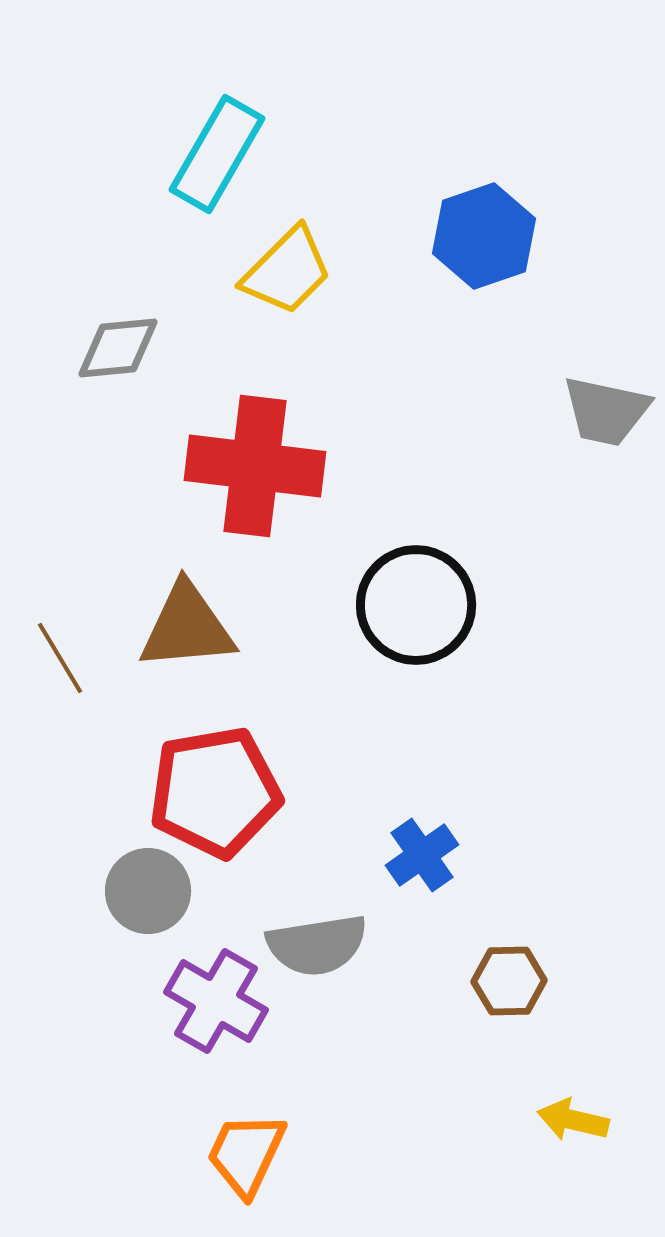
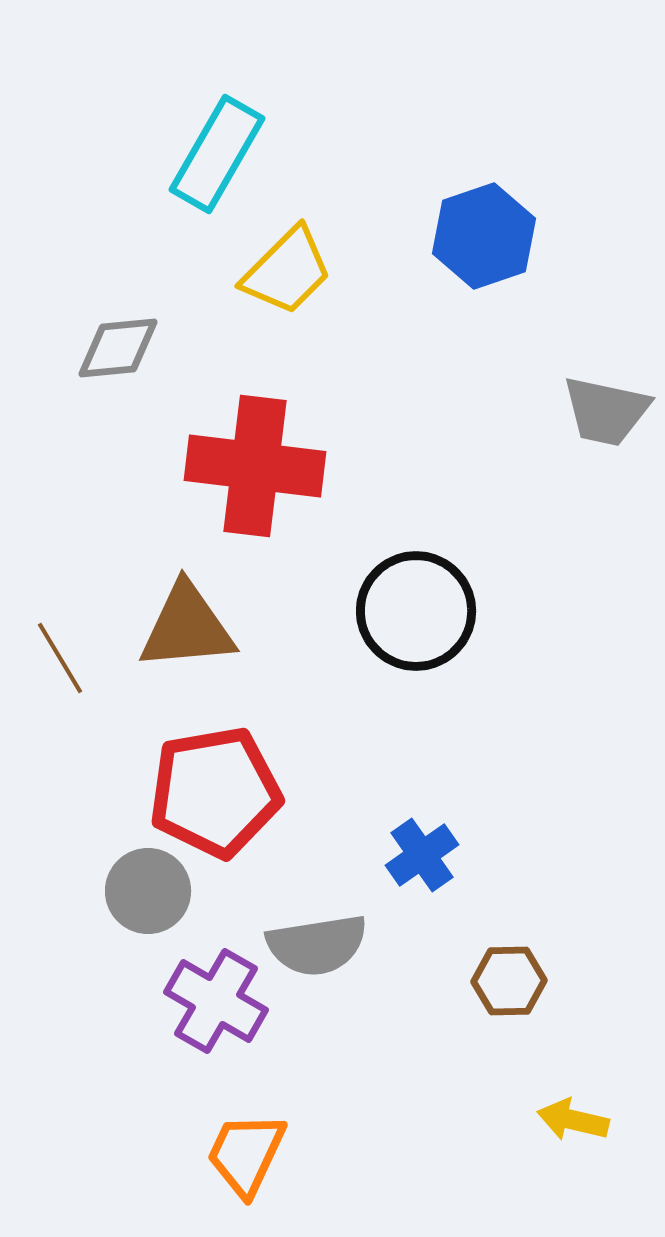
black circle: moved 6 px down
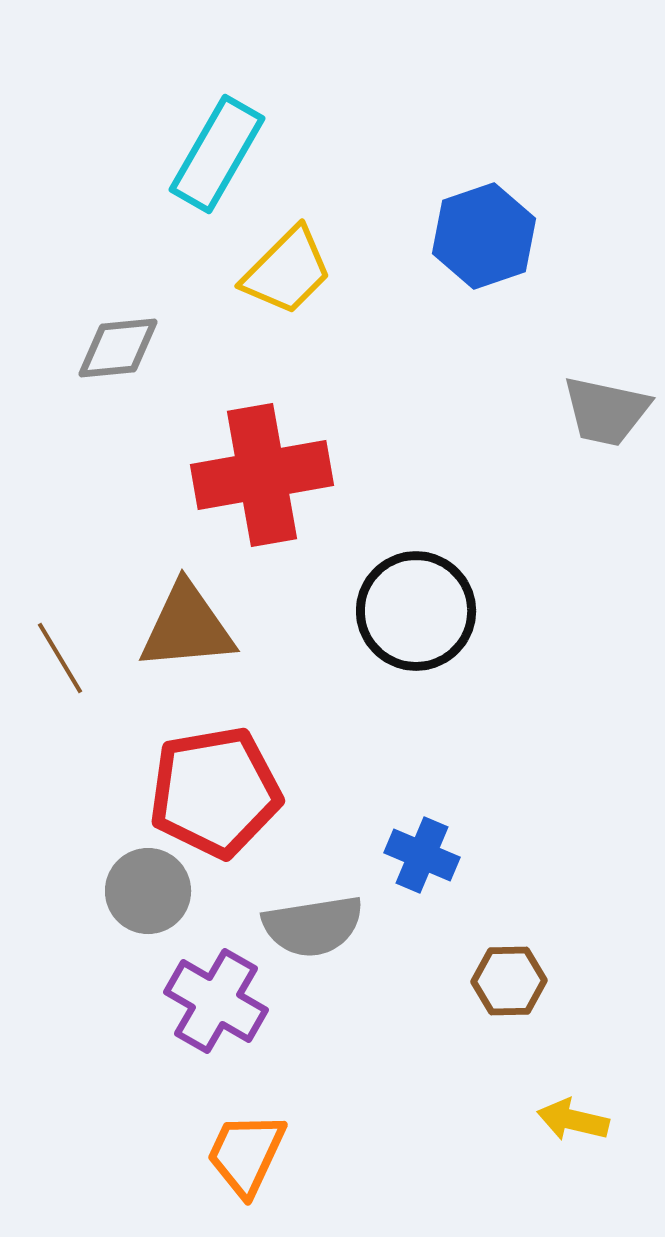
red cross: moved 7 px right, 9 px down; rotated 17 degrees counterclockwise
blue cross: rotated 32 degrees counterclockwise
gray semicircle: moved 4 px left, 19 px up
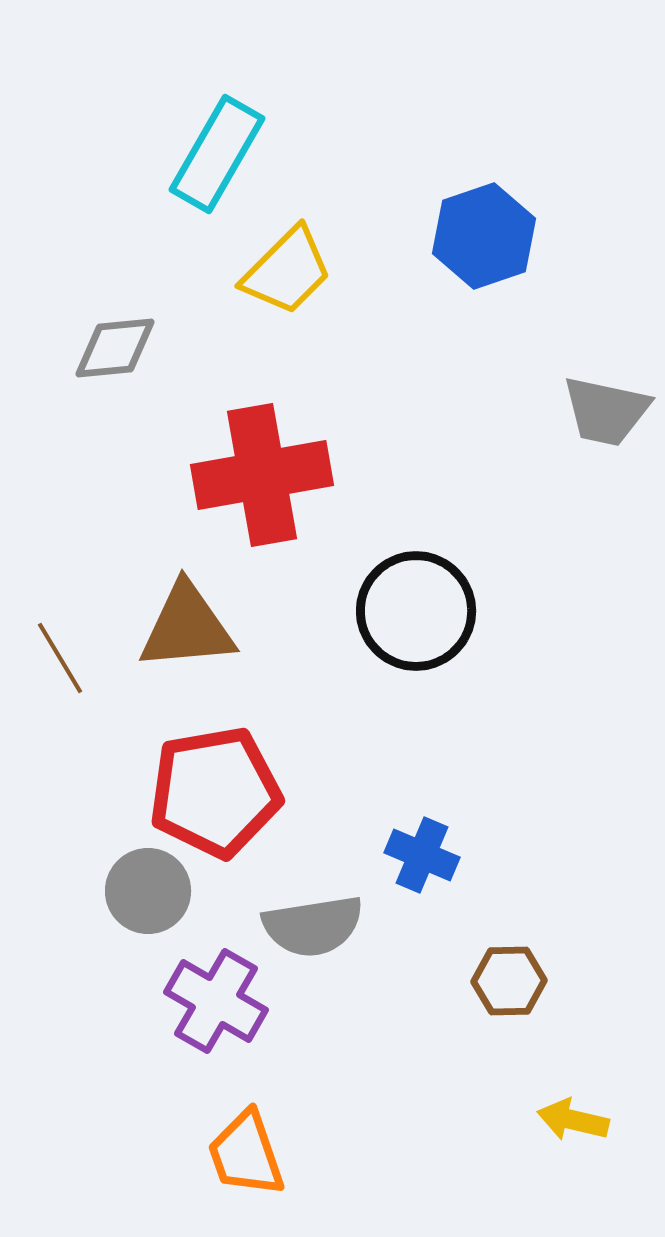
gray diamond: moved 3 px left
orange trapezoid: rotated 44 degrees counterclockwise
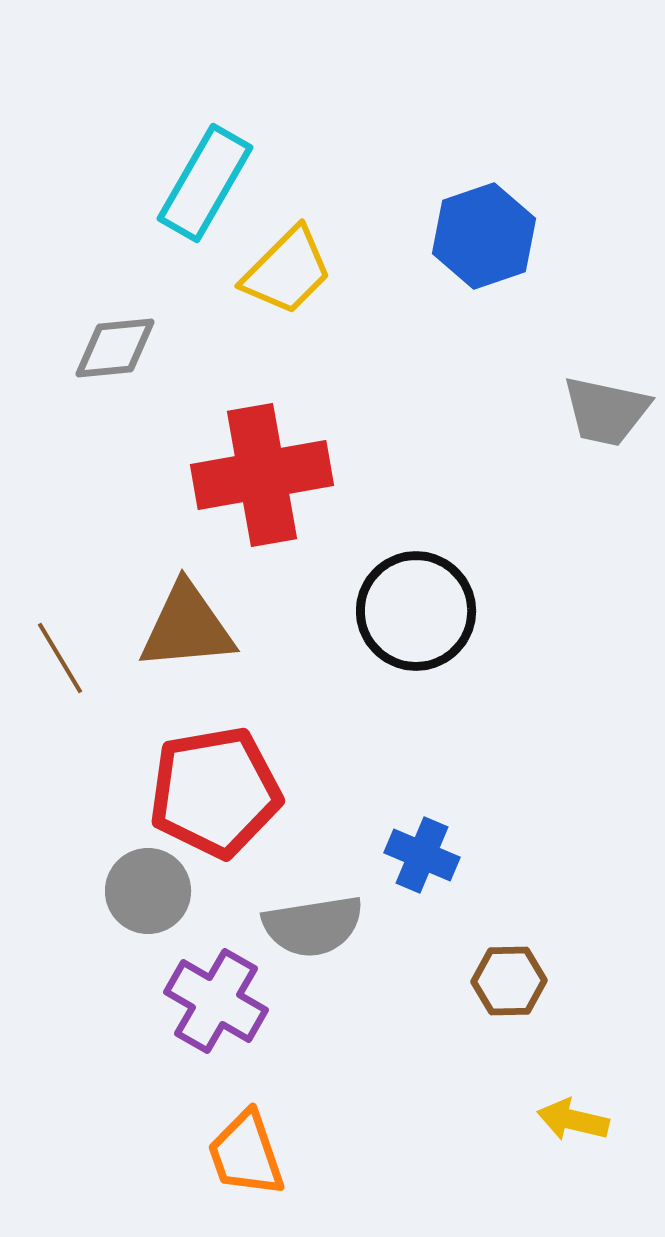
cyan rectangle: moved 12 px left, 29 px down
